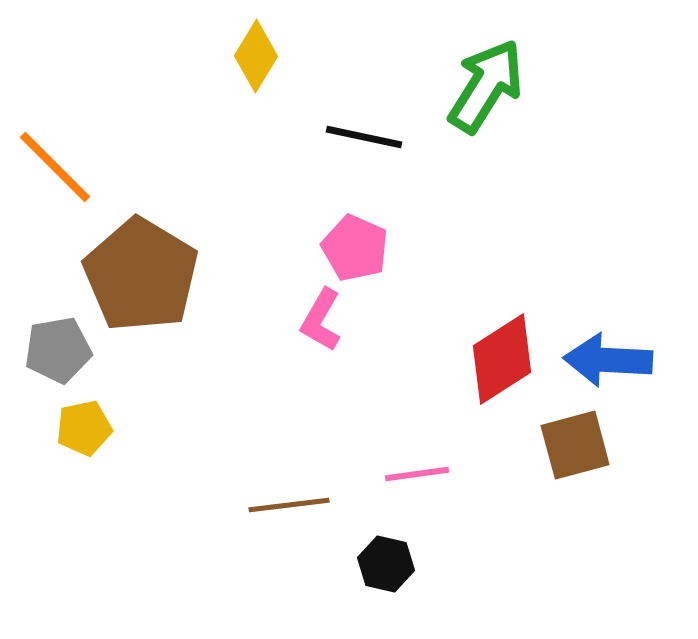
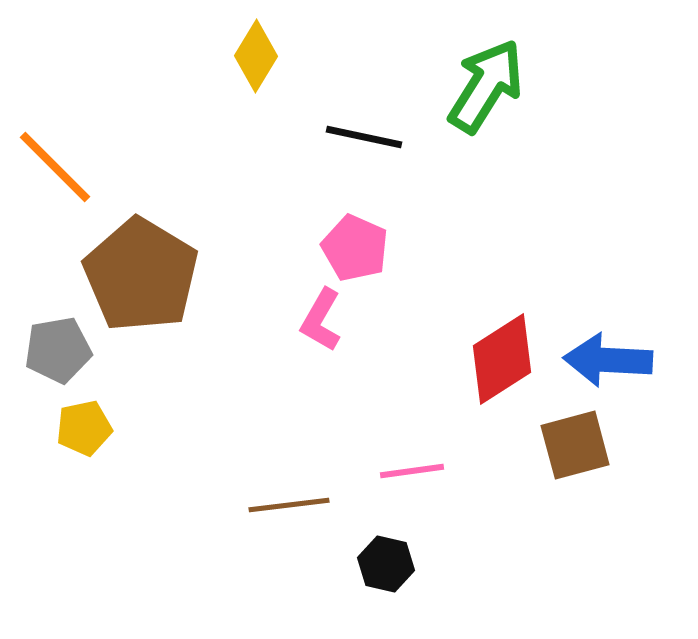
pink line: moved 5 px left, 3 px up
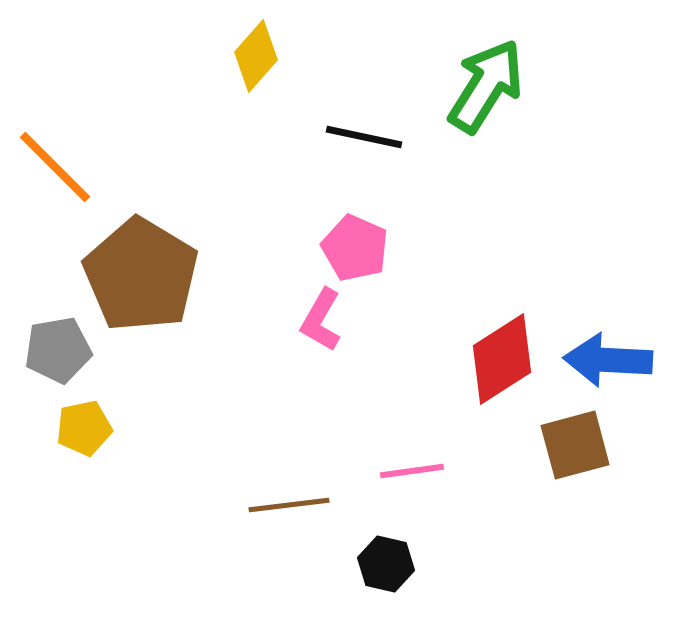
yellow diamond: rotated 10 degrees clockwise
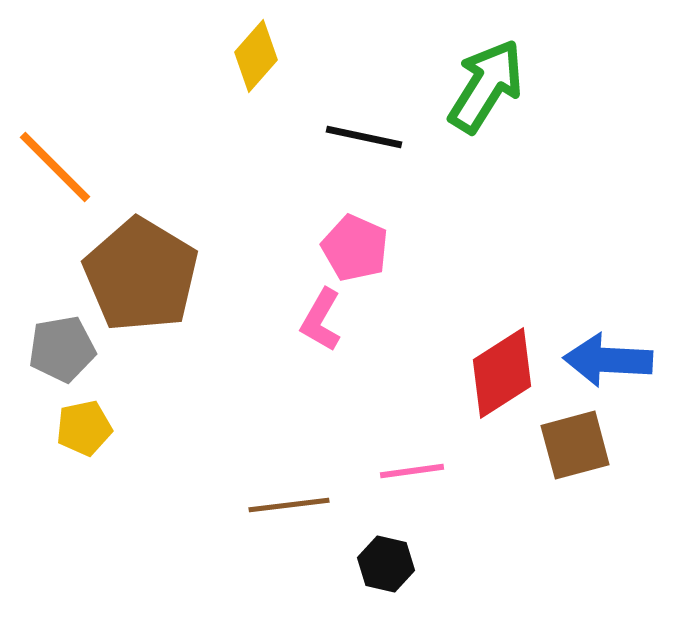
gray pentagon: moved 4 px right, 1 px up
red diamond: moved 14 px down
